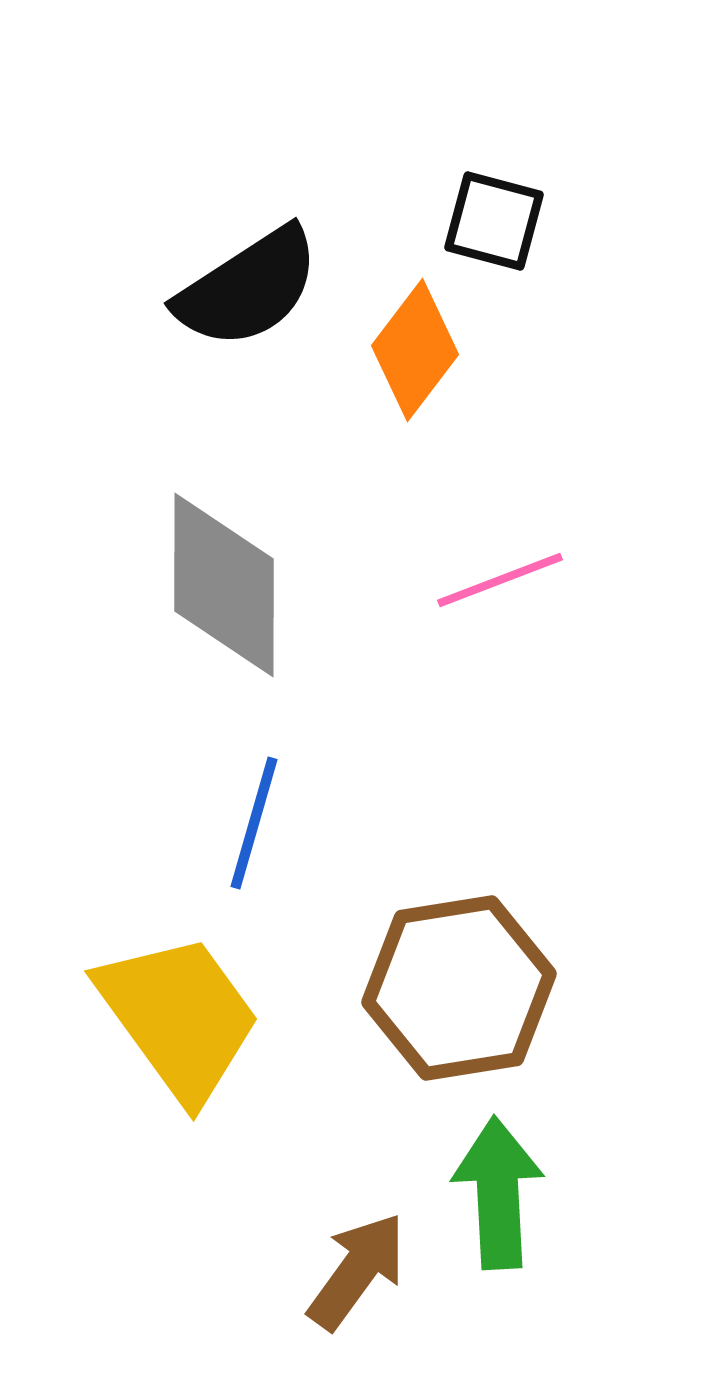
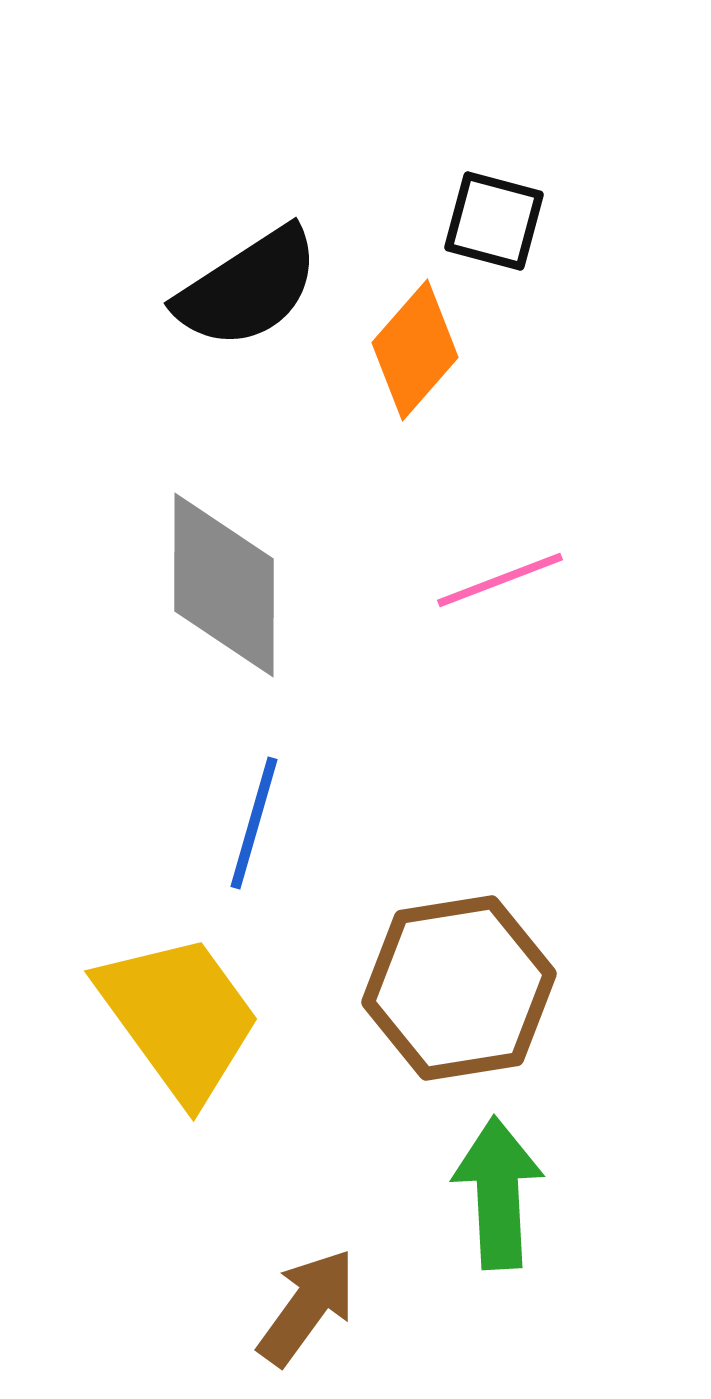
orange diamond: rotated 4 degrees clockwise
brown arrow: moved 50 px left, 36 px down
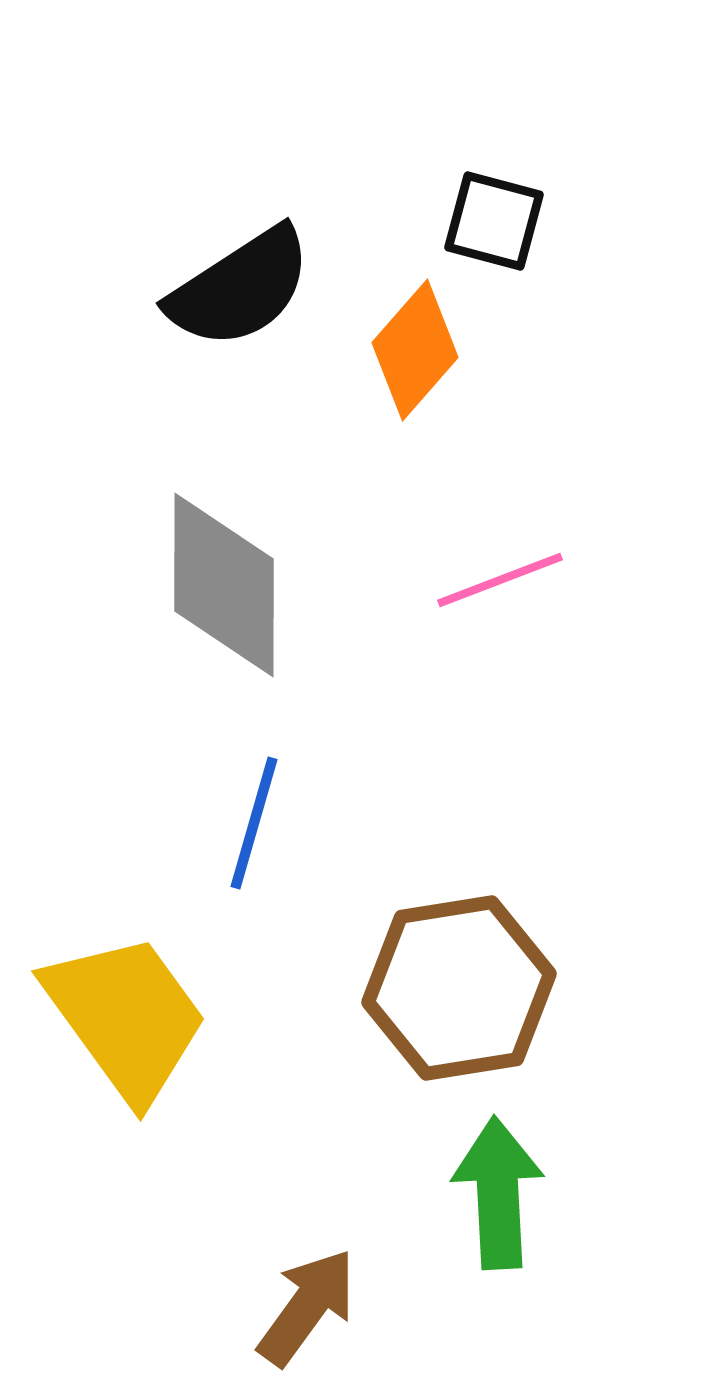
black semicircle: moved 8 px left
yellow trapezoid: moved 53 px left
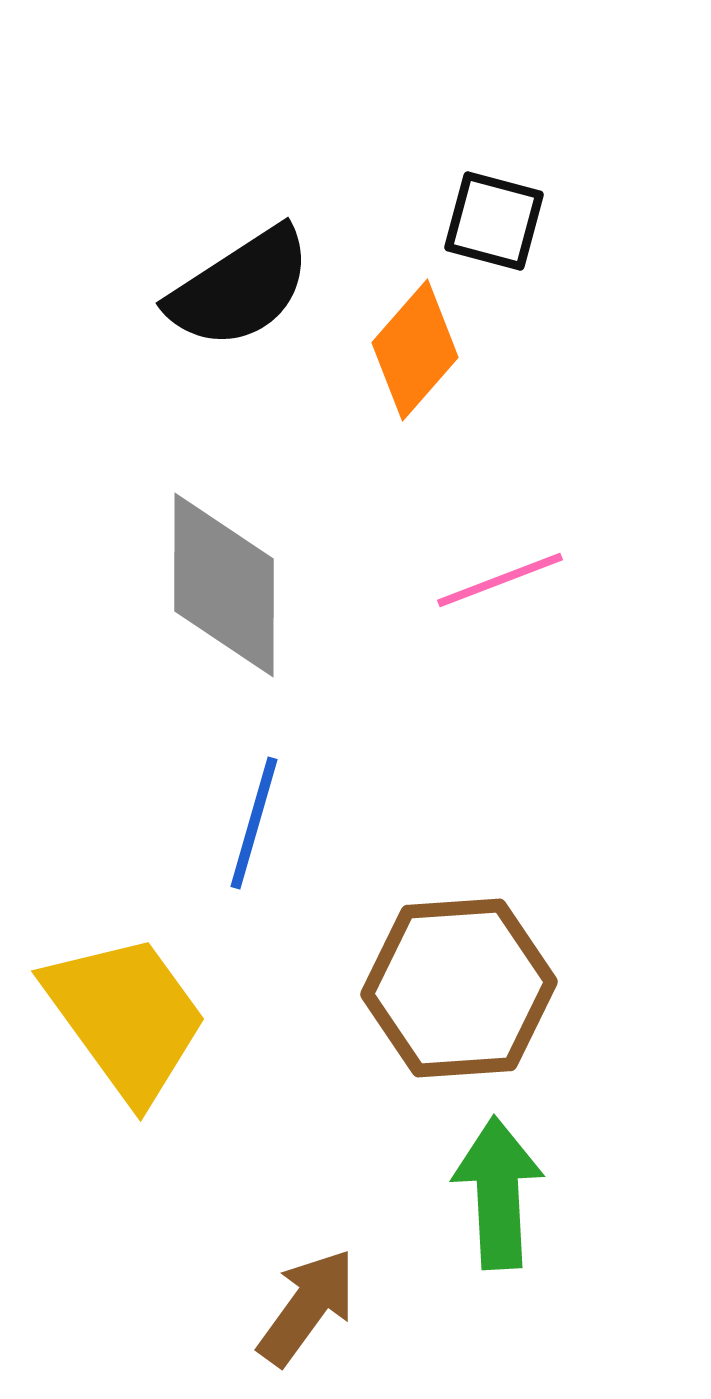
brown hexagon: rotated 5 degrees clockwise
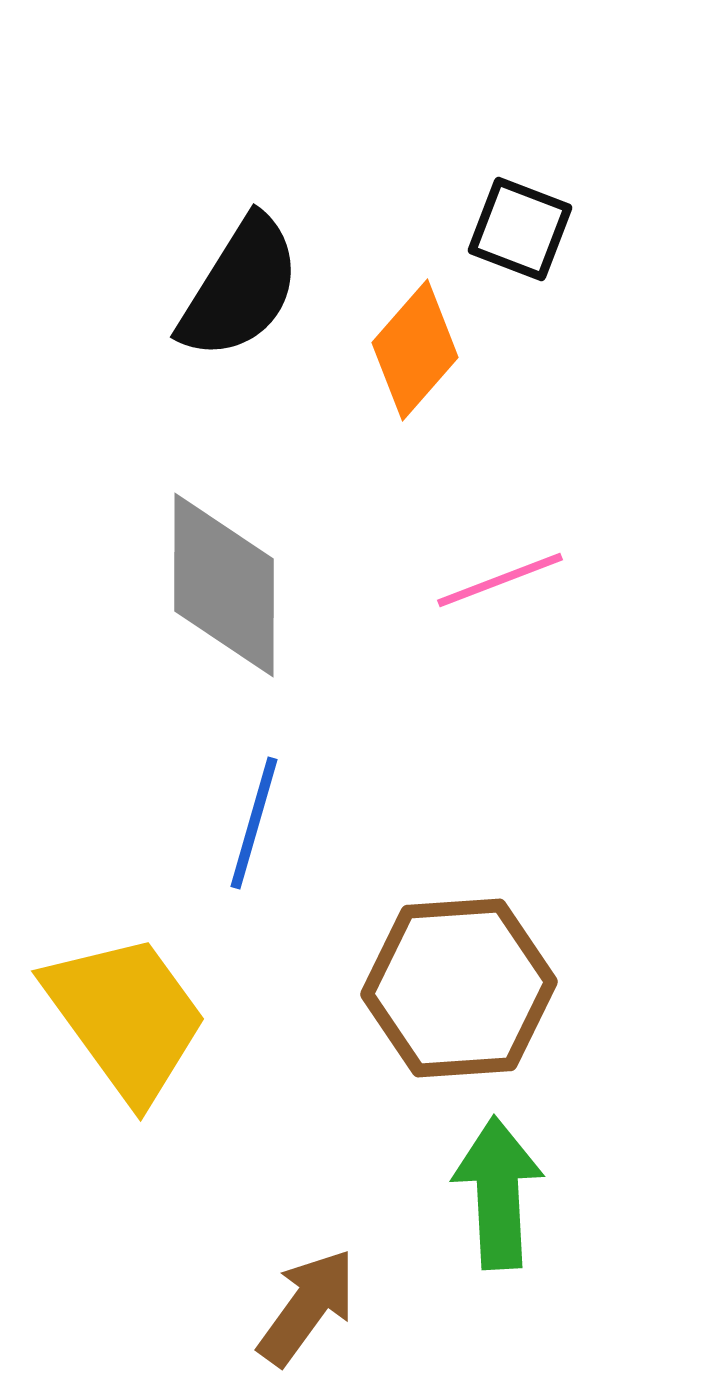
black square: moved 26 px right, 8 px down; rotated 6 degrees clockwise
black semicircle: rotated 25 degrees counterclockwise
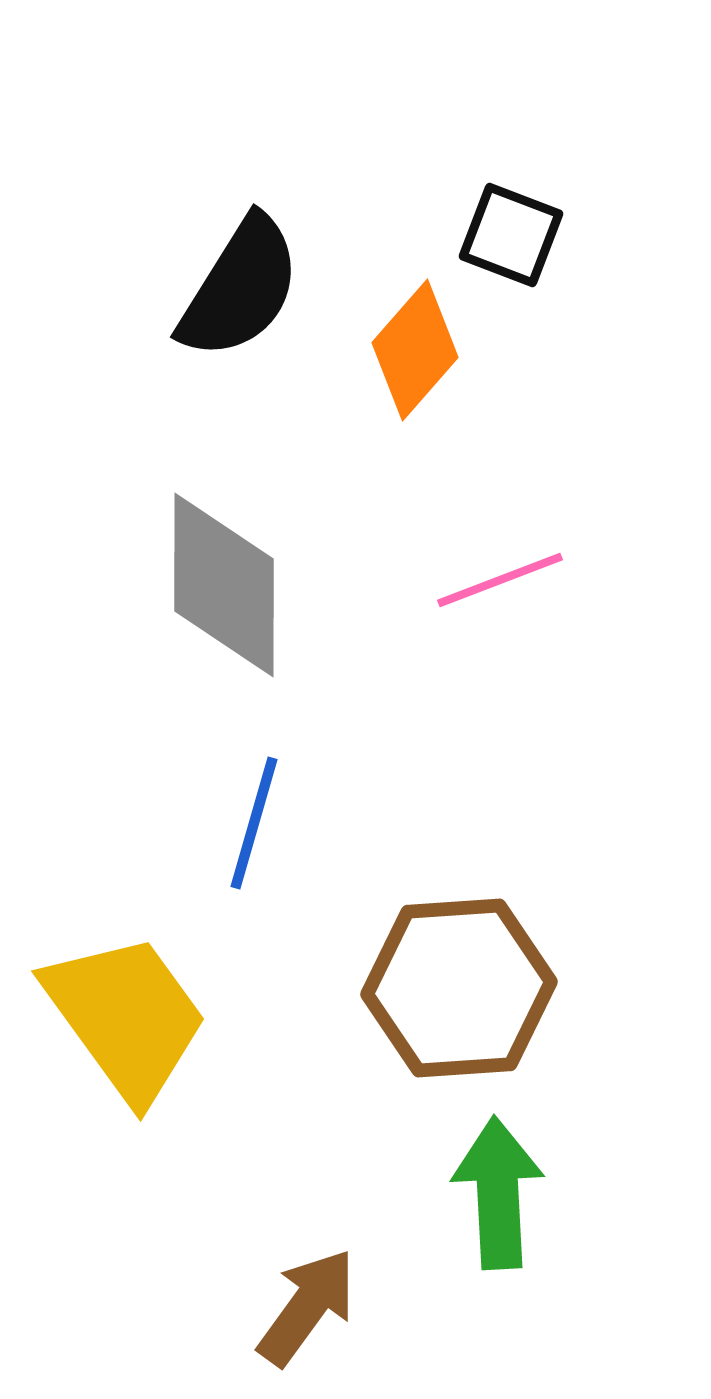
black square: moved 9 px left, 6 px down
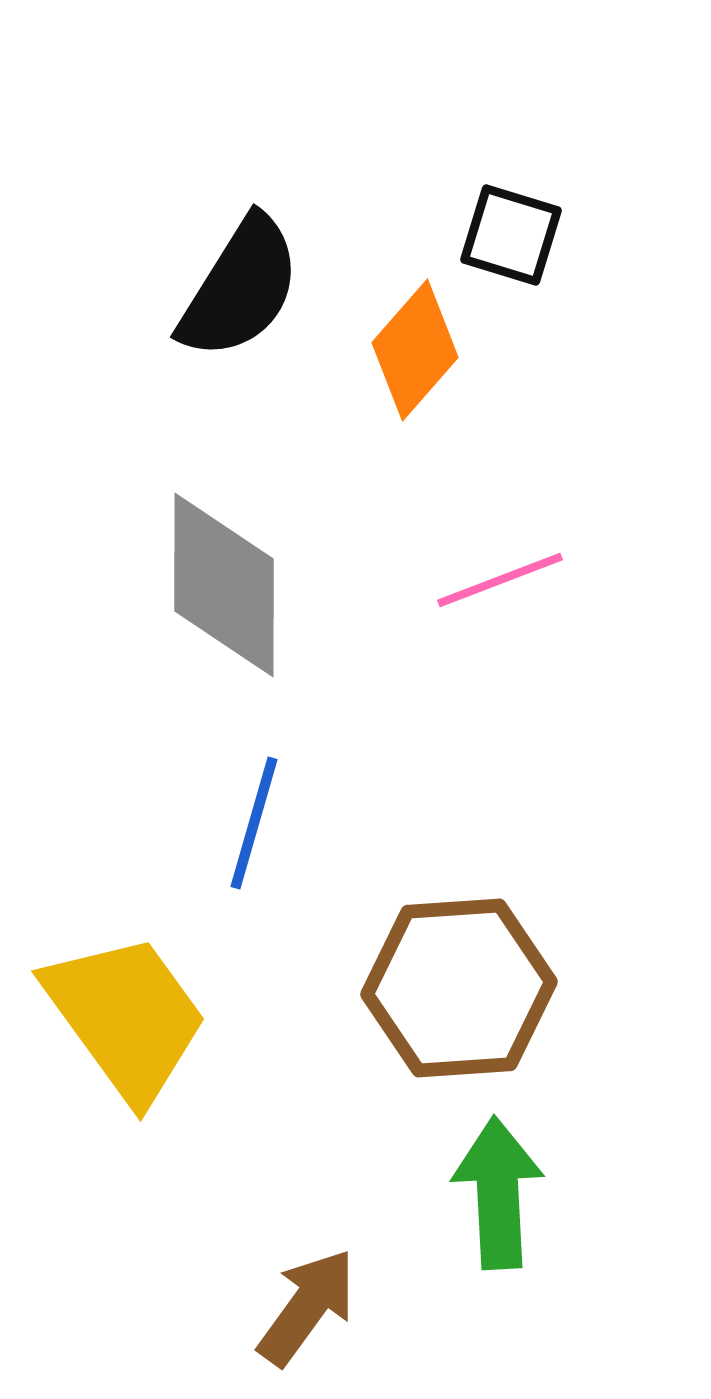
black square: rotated 4 degrees counterclockwise
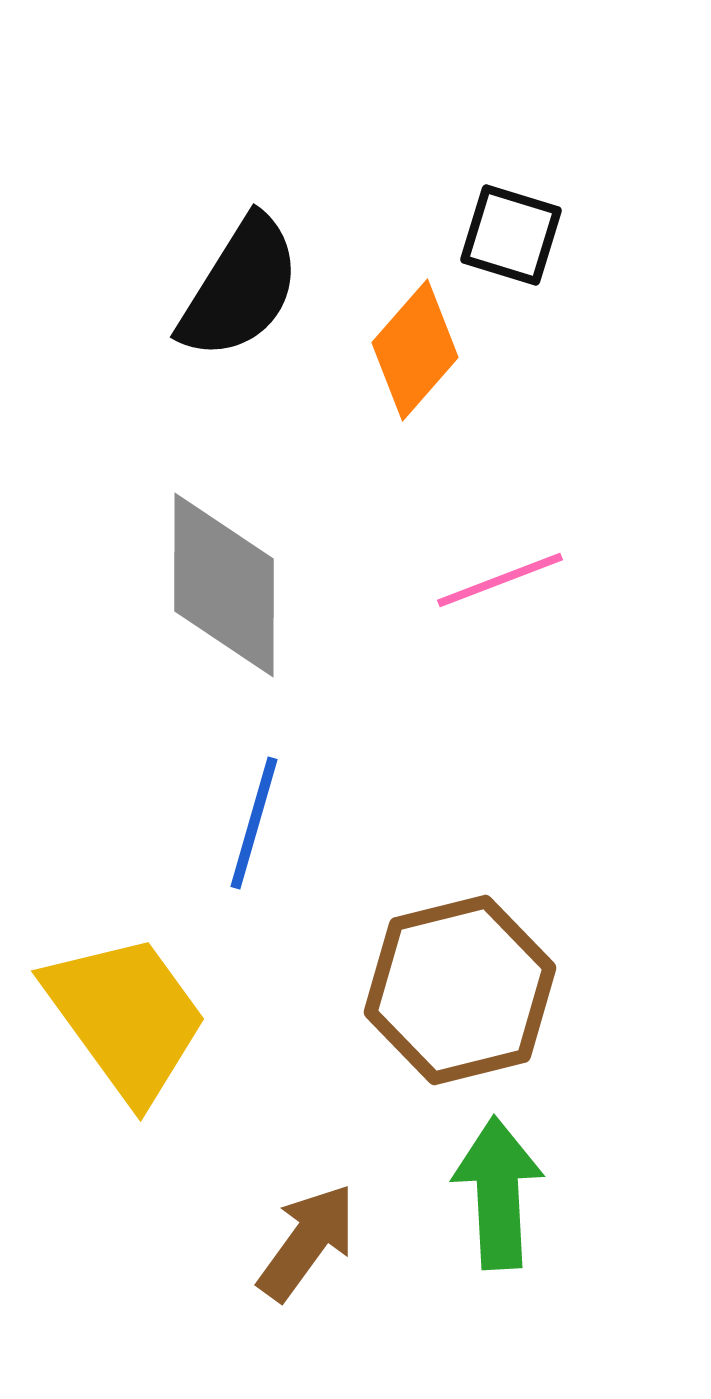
brown hexagon: moved 1 px right, 2 px down; rotated 10 degrees counterclockwise
brown arrow: moved 65 px up
